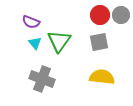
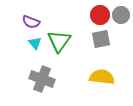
gray square: moved 2 px right, 3 px up
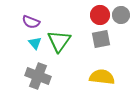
gray cross: moved 4 px left, 3 px up
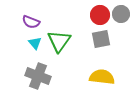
gray circle: moved 1 px up
